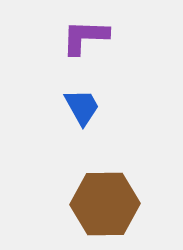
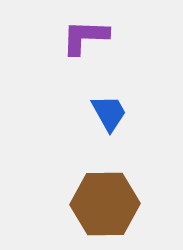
blue trapezoid: moved 27 px right, 6 px down
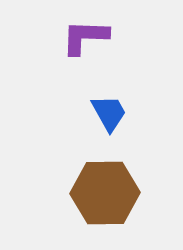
brown hexagon: moved 11 px up
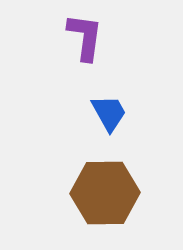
purple L-shape: rotated 96 degrees clockwise
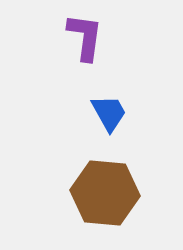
brown hexagon: rotated 6 degrees clockwise
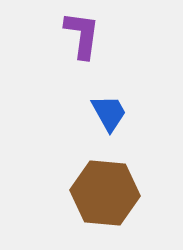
purple L-shape: moved 3 px left, 2 px up
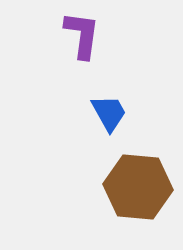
brown hexagon: moved 33 px right, 6 px up
